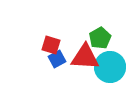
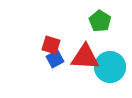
green pentagon: moved 17 px up; rotated 10 degrees counterclockwise
blue square: moved 2 px left
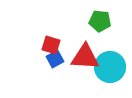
green pentagon: rotated 25 degrees counterclockwise
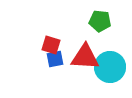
blue square: rotated 18 degrees clockwise
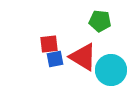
red square: moved 2 px left, 1 px up; rotated 24 degrees counterclockwise
red triangle: moved 2 px left; rotated 28 degrees clockwise
cyan circle: moved 1 px right, 3 px down
